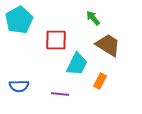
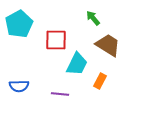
cyan pentagon: moved 4 px down
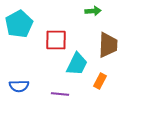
green arrow: moved 7 px up; rotated 126 degrees clockwise
brown trapezoid: rotated 60 degrees clockwise
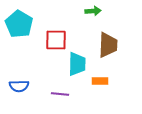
cyan pentagon: rotated 12 degrees counterclockwise
cyan trapezoid: rotated 25 degrees counterclockwise
orange rectangle: rotated 63 degrees clockwise
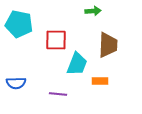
cyan pentagon: rotated 20 degrees counterclockwise
cyan trapezoid: rotated 20 degrees clockwise
blue semicircle: moved 3 px left, 3 px up
purple line: moved 2 px left
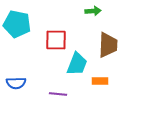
cyan pentagon: moved 2 px left
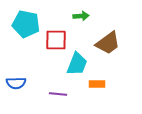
green arrow: moved 12 px left, 5 px down
cyan pentagon: moved 9 px right
brown trapezoid: moved 2 px up; rotated 52 degrees clockwise
orange rectangle: moved 3 px left, 3 px down
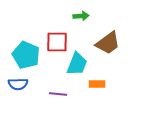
cyan pentagon: moved 31 px down; rotated 12 degrees clockwise
red square: moved 1 px right, 2 px down
blue semicircle: moved 2 px right, 1 px down
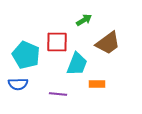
green arrow: moved 3 px right, 4 px down; rotated 28 degrees counterclockwise
